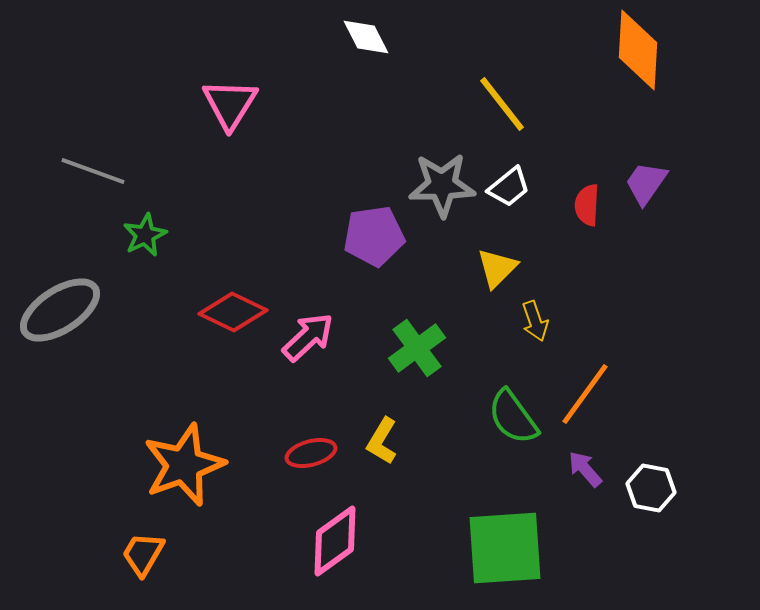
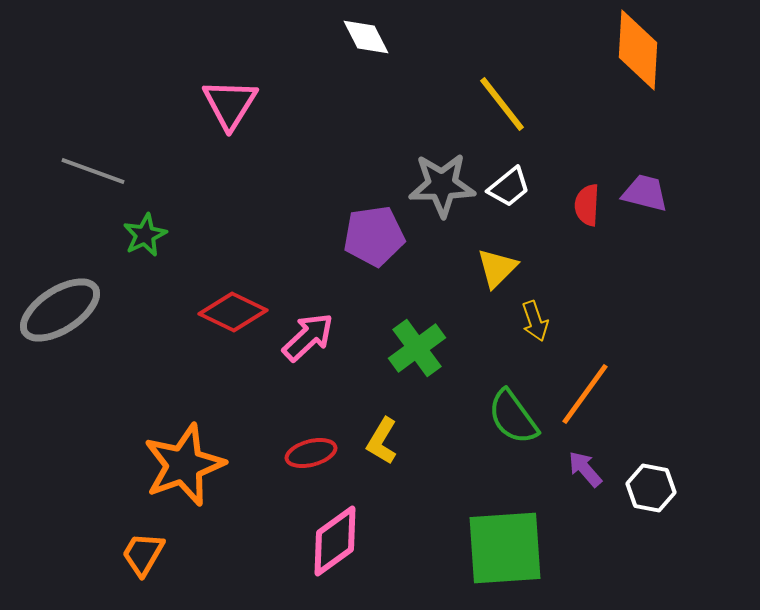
purple trapezoid: moved 1 px left, 10 px down; rotated 69 degrees clockwise
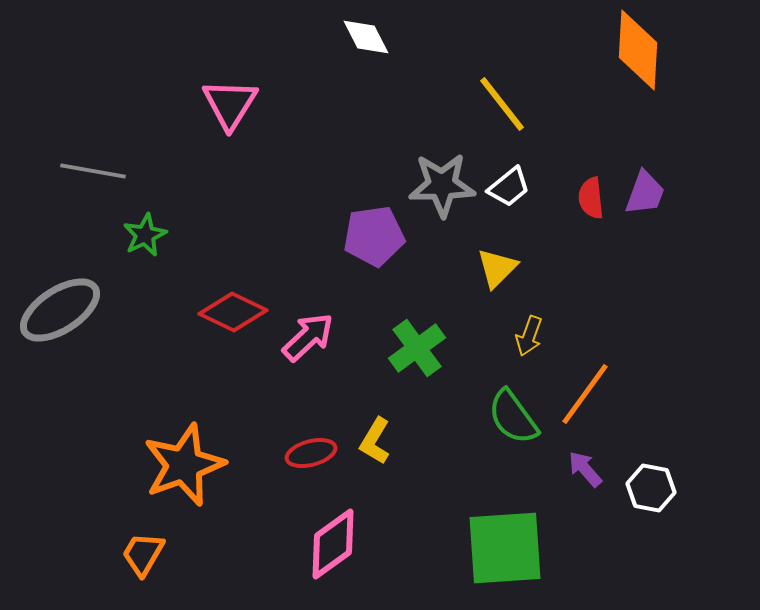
gray line: rotated 10 degrees counterclockwise
purple trapezoid: rotated 96 degrees clockwise
red semicircle: moved 4 px right, 7 px up; rotated 9 degrees counterclockwise
yellow arrow: moved 6 px left, 15 px down; rotated 39 degrees clockwise
yellow L-shape: moved 7 px left
pink diamond: moved 2 px left, 3 px down
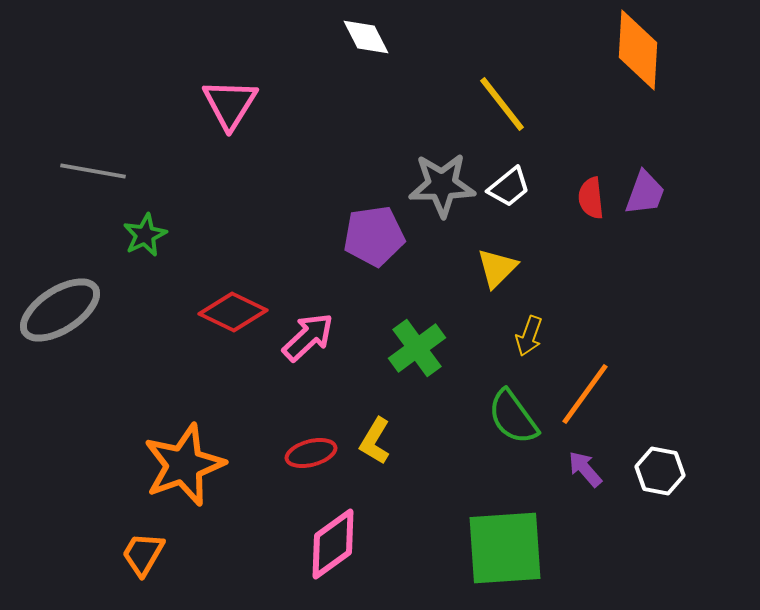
white hexagon: moved 9 px right, 17 px up
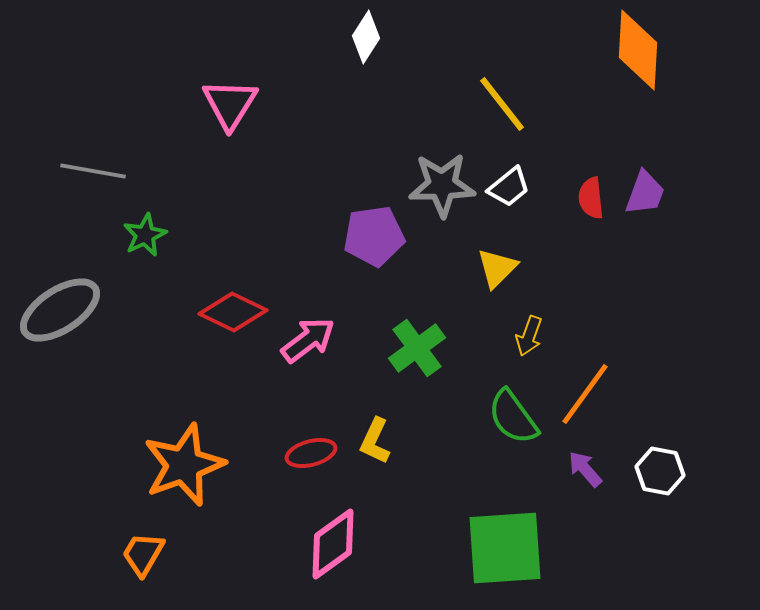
white diamond: rotated 60 degrees clockwise
pink arrow: moved 3 px down; rotated 6 degrees clockwise
yellow L-shape: rotated 6 degrees counterclockwise
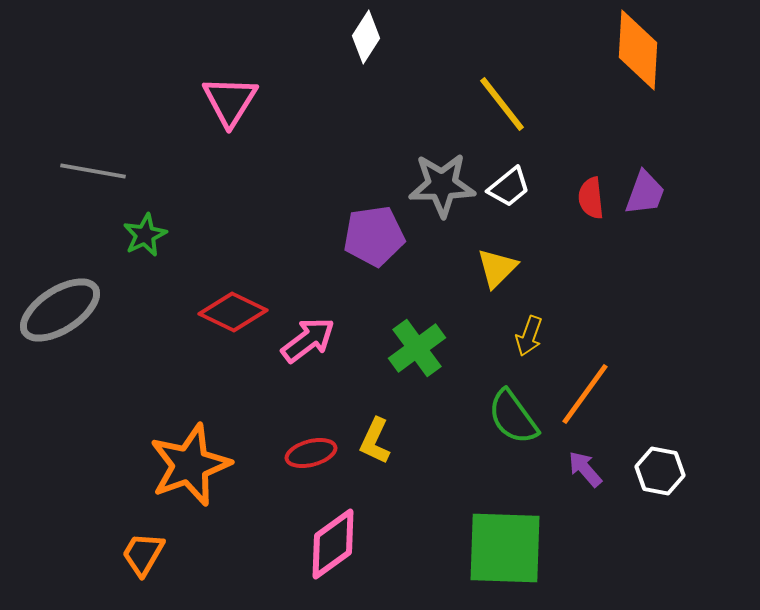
pink triangle: moved 3 px up
orange star: moved 6 px right
green square: rotated 6 degrees clockwise
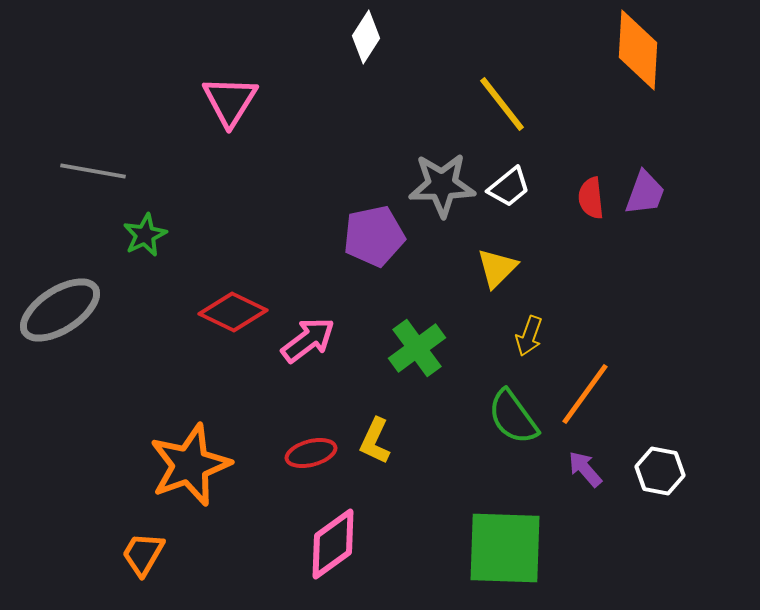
purple pentagon: rotated 4 degrees counterclockwise
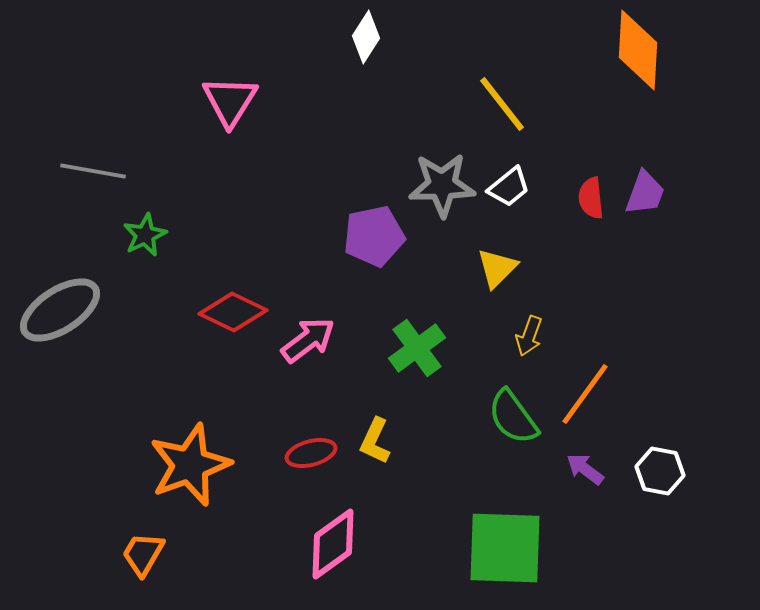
purple arrow: rotated 12 degrees counterclockwise
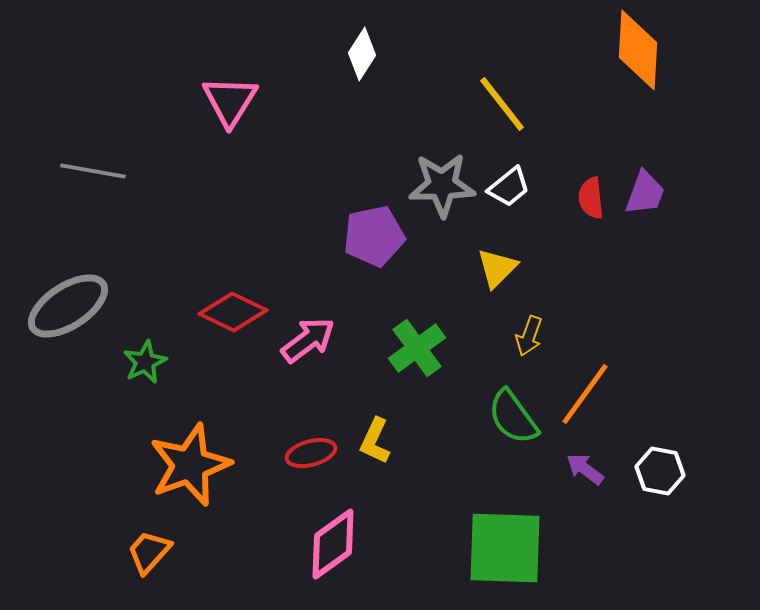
white diamond: moved 4 px left, 17 px down
green star: moved 127 px down
gray ellipse: moved 8 px right, 4 px up
orange trapezoid: moved 6 px right, 2 px up; rotated 12 degrees clockwise
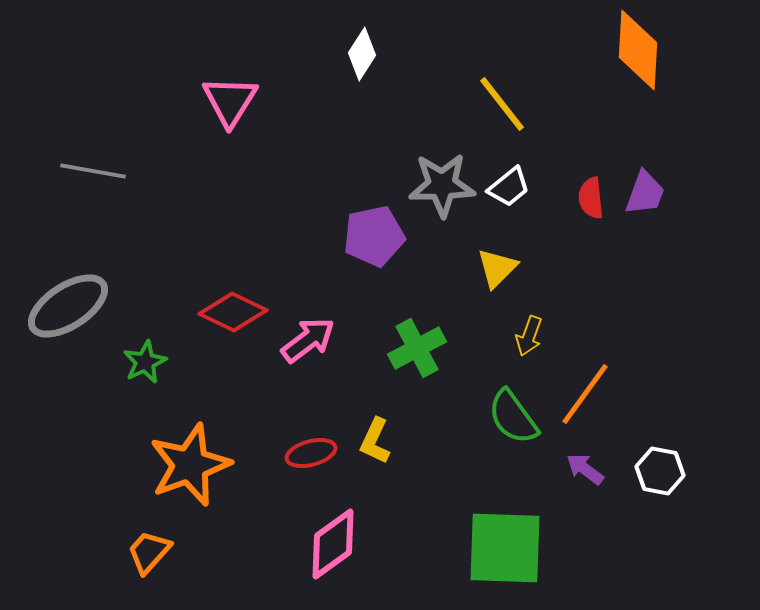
green cross: rotated 8 degrees clockwise
